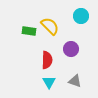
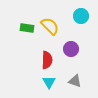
green rectangle: moved 2 px left, 3 px up
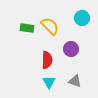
cyan circle: moved 1 px right, 2 px down
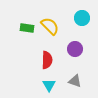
purple circle: moved 4 px right
cyan triangle: moved 3 px down
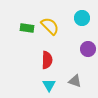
purple circle: moved 13 px right
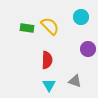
cyan circle: moved 1 px left, 1 px up
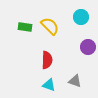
green rectangle: moved 2 px left, 1 px up
purple circle: moved 2 px up
cyan triangle: rotated 40 degrees counterclockwise
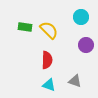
yellow semicircle: moved 1 px left, 4 px down
purple circle: moved 2 px left, 2 px up
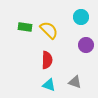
gray triangle: moved 1 px down
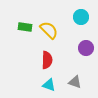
purple circle: moved 3 px down
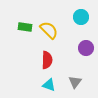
gray triangle: rotated 48 degrees clockwise
